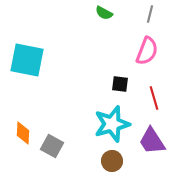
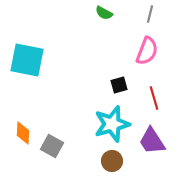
black square: moved 1 px left, 1 px down; rotated 24 degrees counterclockwise
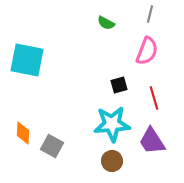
green semicircle: moved 2 px right, 10 px down
cyan star: rotated 12 degrees clockwise
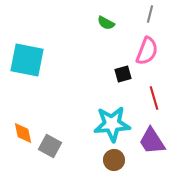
black square: moved 4 px right, 11 px up
orange diamond: rotated 15 degrees counterclockwise
gray square: moved 2 px left
brown circle: moved 2 px right, 1 px up
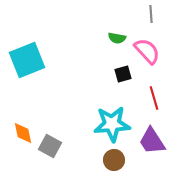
gray line: moved 1 px right; rotated 18 degrees counterclockwise
green semicircle: moved 11 px right, 15 px down; rotated 18 degrees counterclockwise
pink semicircle: rotated 64 degrees counterclockwise
cyan square: rotated 33 degrees counterclockwise
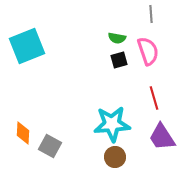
pink semicircle: moved 1 px right; rotated 24 degrees clockwise
cyan square: moved 14 px up
black square: moved 4 px left, 14 px up
orange diamond: rotated 15 degrees clockwise
purple trapezoid: moved 10 px right, 4 px up
brown circle: moved 1 px right, 3 px up
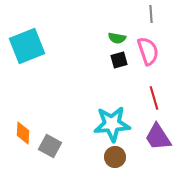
purple trapezoid: moved 4 px left
